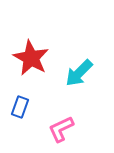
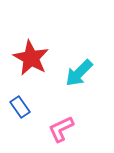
blue rectangle: rotated 55 degrees counterclockwise
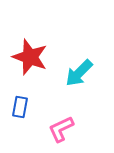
red star: moved 1 px left, 1 px up; rotated 9 degrees counterclockwise
blue rectangle: rotated 45 degrees clockwise
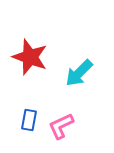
blue rectangle: moved 9 px right, 13 px down
pink L-shape: moved 3 px up
